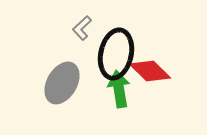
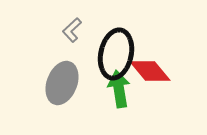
gray L-shape: moved 10 px left, 2 px down
red diamond: rotated 6 degrees clockwise
gray ellipse: rotated 9 degrees counterclockwise
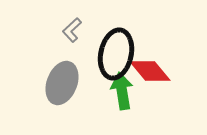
green arrow: moved 3 px right, 2 px down
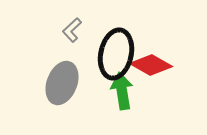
red diamond: moved 1 px right, 6 px up; rotated 21 degrees counterclockwise
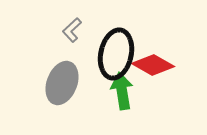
red diamond: moved 2 px right
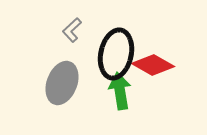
green arrow: moved 2 px left
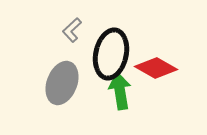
black ellipse: moved 5 px left
red diamond: moved 3 px right, 3 px down
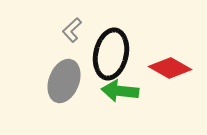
red diamond: moved 14 px right
gray ellipse: moved 2 px right, 2 px up
green arrow: rotated 75 degrees counterclockwise
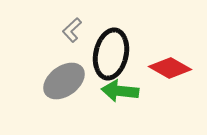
gray ellipse: rotated 33 degrees clockwise
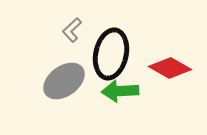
green arrow: rotated 9 degrees counterclockwise
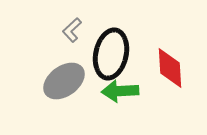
red diamond: rotated 57 degrees clockwise
